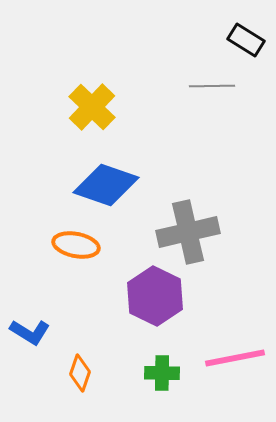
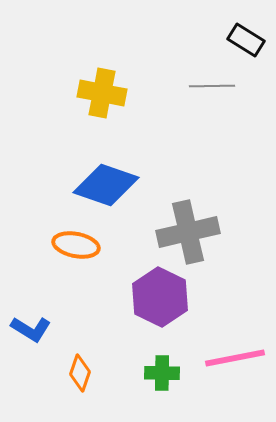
yellow cross: moved 10 px right, 14 px up; rotated 33 degrees counterclockwise
purple hexagon: moved 5 px right, 1 px down
blue L-shape: moved 1 px right, 3 px up
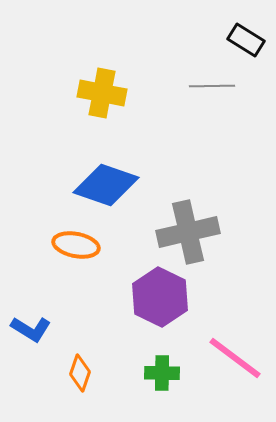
pink line: rotated 48 degrees clockwise
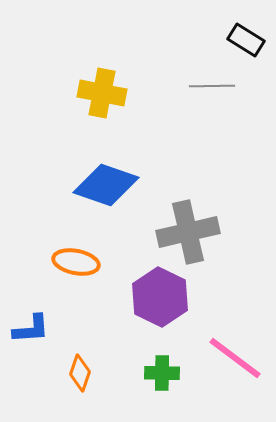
orange ellipse: moved 17 px down
blue L-shape: rotated 36 degrees counterclockwise
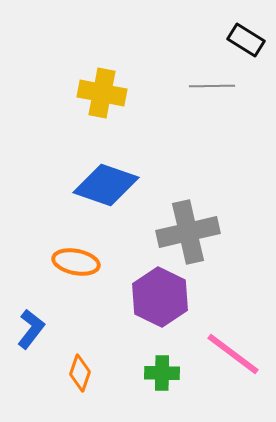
blue L-shape: rotated 48 degrees counterclockwise
pink line: moved 2 px left, 4 px up
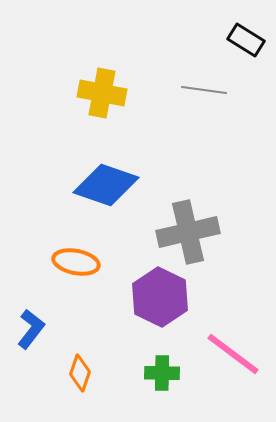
gray line: moved 8 px left, 4 px down; rotated 9 degrees clockwise
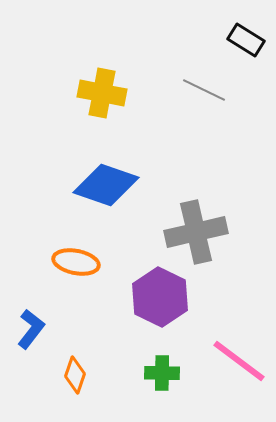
gray line: rotated 18 degrees clockwise
gray cross: moved 8 px right
pink line: moved 6 px right, 7 px down
orange diamond: moved 5 px left, 2 px down
